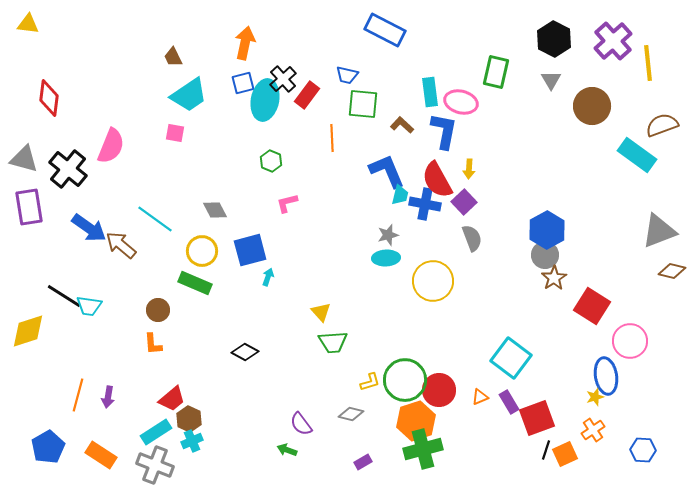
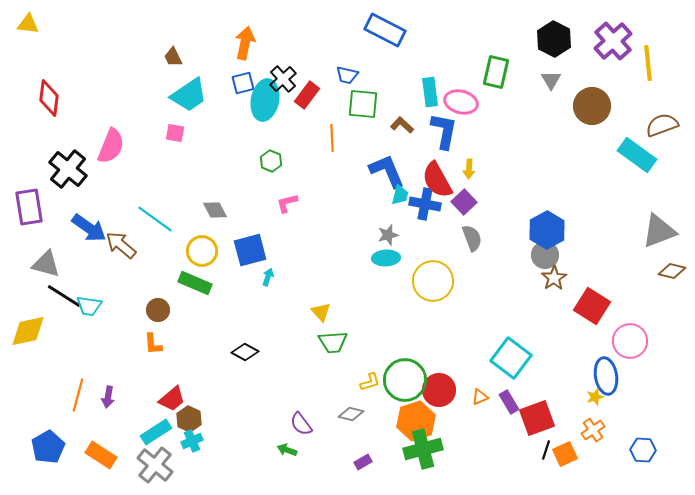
gray triangle at (24, 159): moved 22 px right, 105 px down
yellow diamond at (28, 331): rotated 6 degrees clockwise
gray cross at (155, 465): rotated 18 degrees clockwise
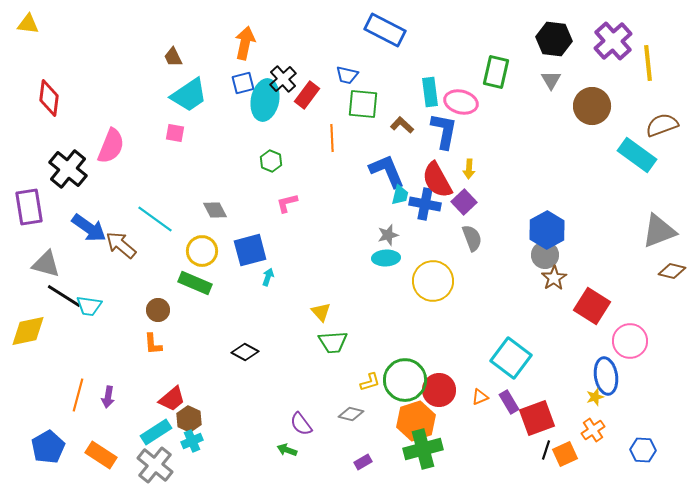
black hexagon at (554, 39): rotated 20 degrees counterclockwise
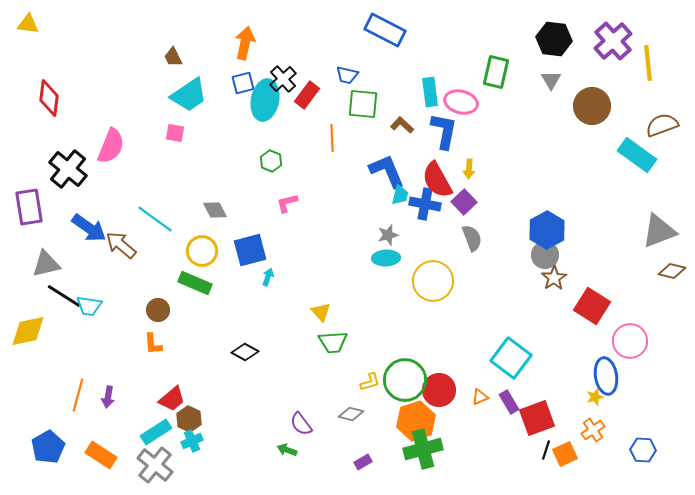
gray triangle at (46, 264): rotated 28 degrees counterclockwise
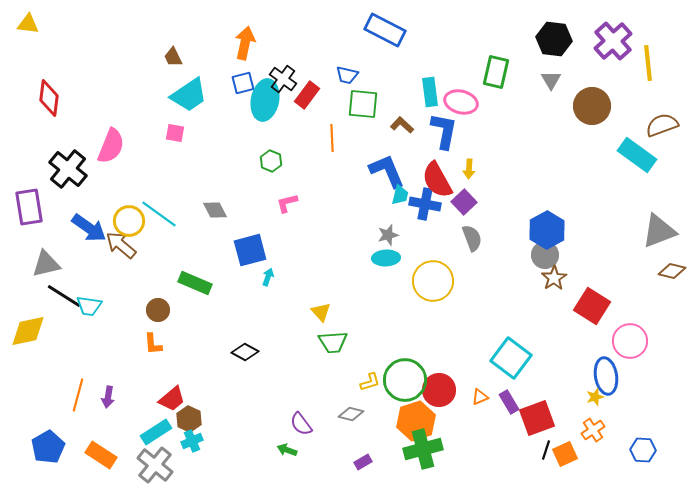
black cross at (283, 79): rotated 12 degrees counterclockwise
cyan line at (155, 219): moved 4 px right, 5 px up
yellow circle at (202, 251): moved 73 px left, 30 px up
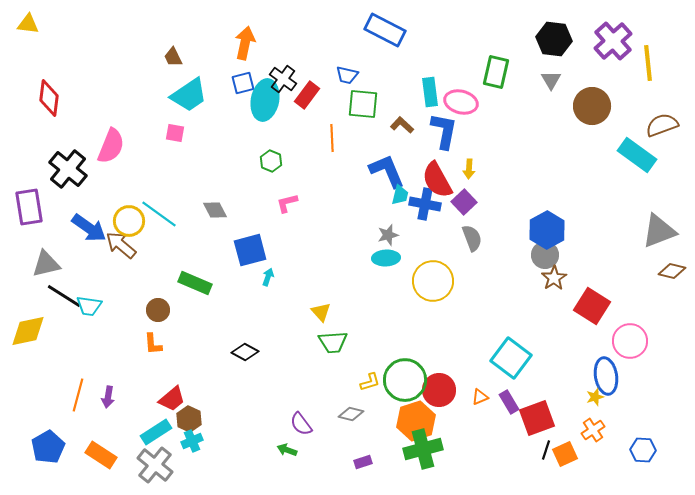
purple rectangle at (363, 462): rotated 12 degrees clockwise
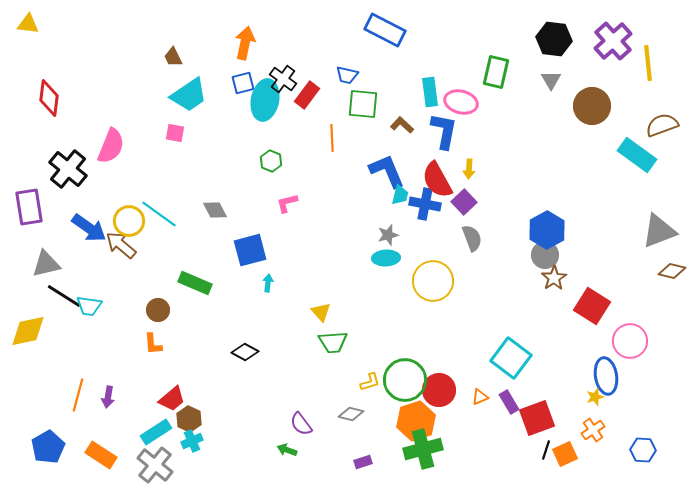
cyan arrow at (268, 277): moved 6 px down; rotated 12 degrees counterclockwise
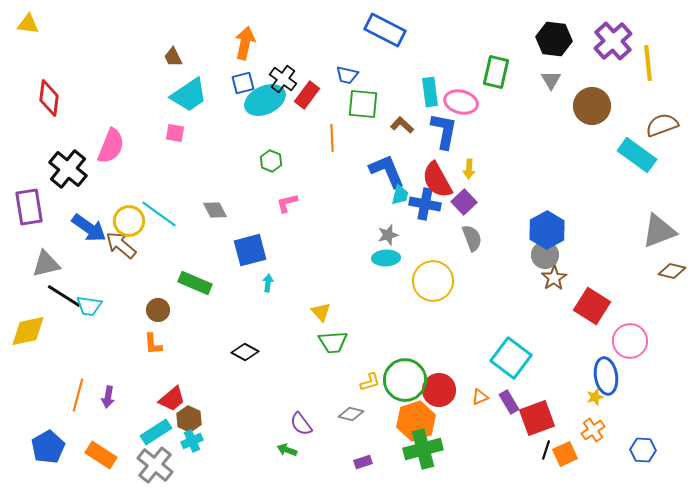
cyan ellipse at (265, 100): rotated 54 degrees clockwise
